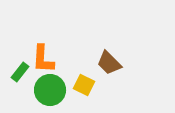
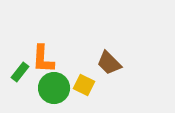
green circle: moved 4 px right, 2 px up
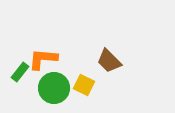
orange L-shape: rotated 92 degrees clockwise
brown trapezoid: moved 2 px up
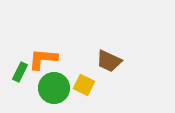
brown trapezoid: rotated 20 degrees counterclockwise
green rectangle: rotated 12 degrees counterclockwise
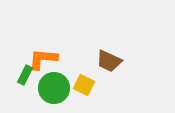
green rectangle: moved 5 px right, 3 px down
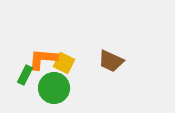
brown trapezoid: moved 2 px right
yellow square: moved 20 px left, 22 px up
